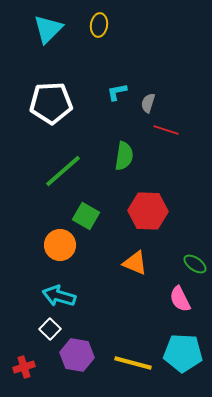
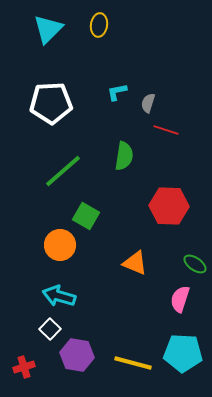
red hexagon: moved 21 px right, 5 px up
pink semicircle: rotated 44 degrees clockwise
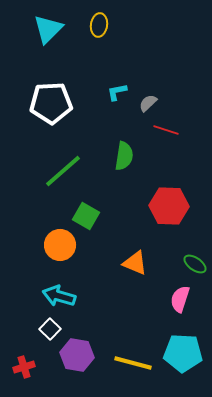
gray semicircle: rotated 30 degrees clockwise
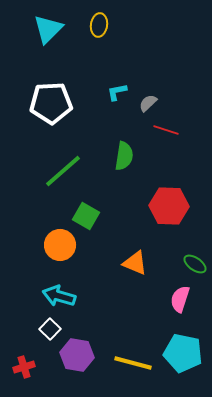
cyan pentagon: rotated 9 degrees clockwise
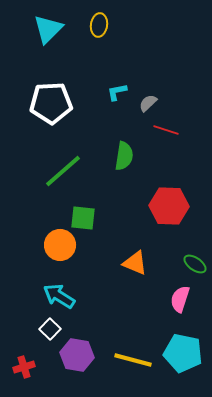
green square: moved 3 px left, 2 px down; rotated 24 degrees counterclockwise
cyan arrow: rotated 16 degrees clockwise
yellow line: moved 3 px up
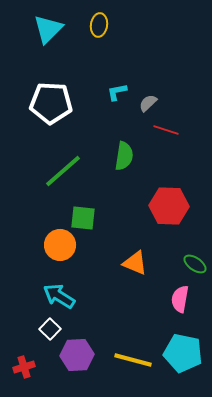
white pentagon: rotated 6 degrees clockwise
pink semicircle: rotated 8 degrees counterclockwise
purple hexagon: rotated 12 degrees counterclockwise
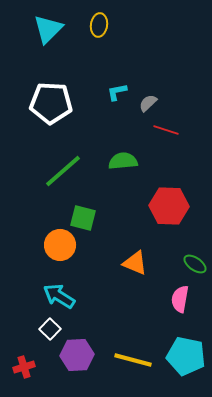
green semicircle: moved 1 px left, 5 px down; rotated 104 degrees counterclockwise
green square: rotated 8 degrees clockwise
cyan pentagon: moved 3 px right, 3 px down
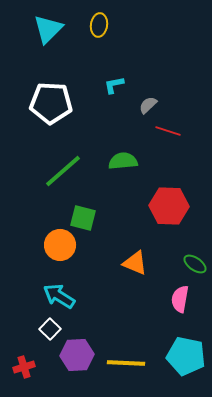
cyan L-shape: moved 3 px left, 7 px up
gray semicircle: moved 2 px down
red line: moved 2 px right, 1 px down
yellow line: moved 7 px left, 3 px down; rotated 12 degrees counterclockwise
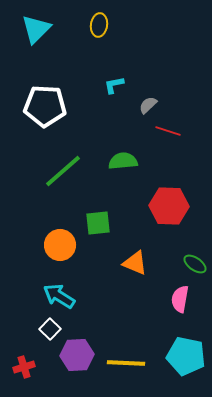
cyan triangle: moved 12 px left
white pentagon: moved 6 px left, 3 px down
green square: moved 15 px right, 5 px down; rotated 20 degrees counterclockwise
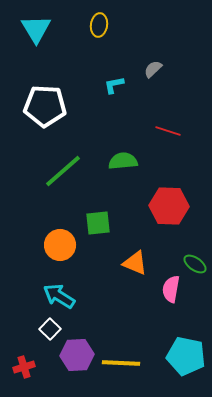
cyan triangle: rotated 16 degrees counterclockwise
gray semicircle: moved 5 px right, 36 px up
pink semicircle: moved 9 px left, 10 px up
yellow line: moved 5 px left
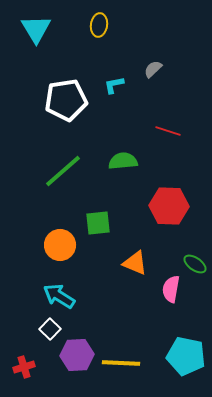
white pentagon: moved 21 px right, 6 px up; rotated 12 degrees counterclockwise
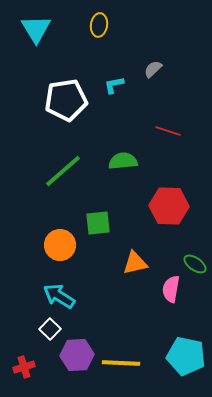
orange triangle: rotated 36 degrees counterclockwise
